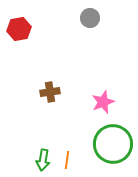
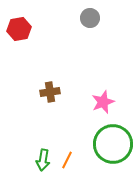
orange line: rotated 18 degrees clockwise
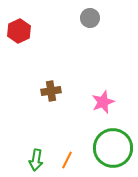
red hexagon: moved 2 px down; rotated 15 degrees counterclockwise
brown cross: moved 1 px right, 1 px up
green circle: moved 4 px down
green arrow: moved 7 px left
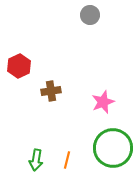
gray circle: moved 3 px up
red hexagon: moved 35 px down
orange line: rotated 12 degrees counterclockwise
